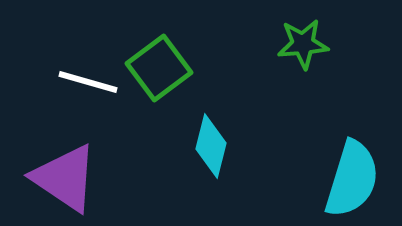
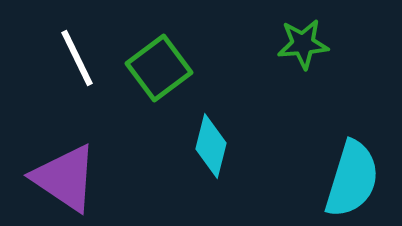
white line: moved 11 px left, 24 px up; rotated 48 degrees clockwise
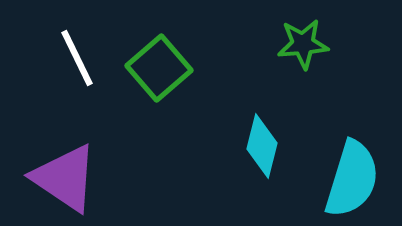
green square: rotated 4 degrees counterclockwise
cyan diamond: moved 51 px right
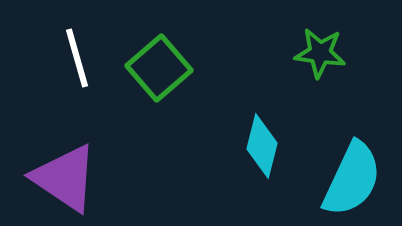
green star: moved 17 px right, 9 px down; rotated 12 degrees clockwise
white line: rotated 10 degrees clockwise
cyan semicircle: rotated 8 degrees clockwise
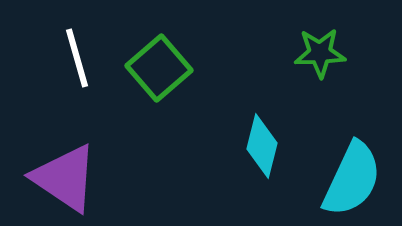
green star: rotated 9 degrees counterclockwise
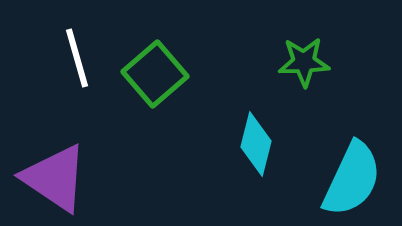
green star: moved 16 px left, 9 px down
green square: moved 4 px left, 6 px down
cyan diamond: moved 6 px left, 2 px up
purple triangle: moved 10 px left
